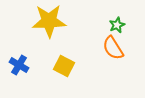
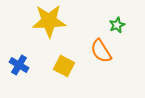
orange semicircle: moved 12 px left, 3 px down
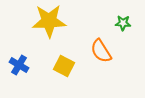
green star: moved 6 px right, 2 px up; rotated 28 degrees clockwise
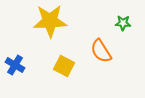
yellow star: moved 1 px right
blue cross: moved 4 px left
